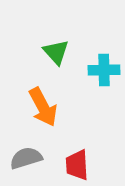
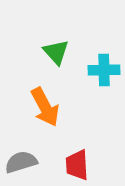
orange arrow: moved 2 px right
gray semicircle: moved 5 px left, 4 px down
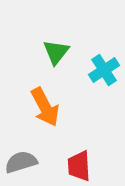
green triangle: rotated 20 degrees clockwise
cyan cross: rotated 32 degrees counterclockwise
red trapezoid: moved 2 px right, 1 px down
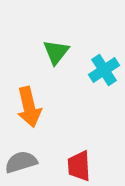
orange arrow: moved 16 px left; rotated 15 degrees clockwise
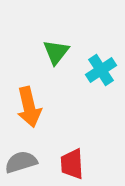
cyan cross: moved 3 px left
red trapezoid: moved 7 px left, 2 px up
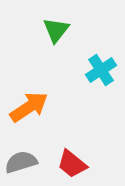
green triangle: moved 22 px up
orange arrow: rotated 111 degrees counterclockwise
red trapezoid: rotated 48 degrees counterclockwise
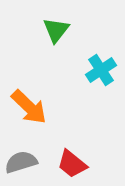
orange arrow: rotated 78 degrees clockwise
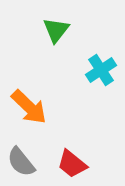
gray semicircle: rotated 112 degrees counterclockwise
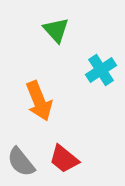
green triangle: rotated 20 degrees counterclockwise
orange arrow: moved 10 px right, 6 px up; rotated 24 degrees clockwise
red trapezoid: moved 8 px left, 5 px up
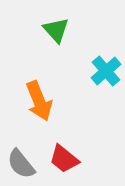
cyan cross: moved 5 px right, 1 px down; rotated 8 degrees counterclockwise
gray semicircle: moved 2 px down
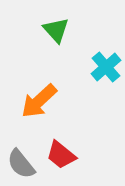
cyan cross: moved 4 px up
orange arrow: rotated 69 degrees clockwise
red trapezoid: moved 3 px left, 4 px up
